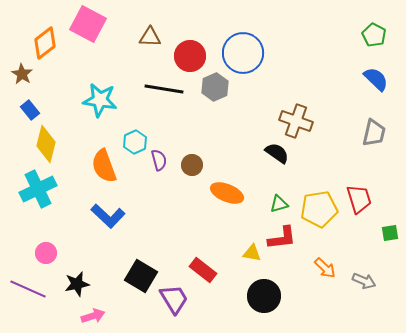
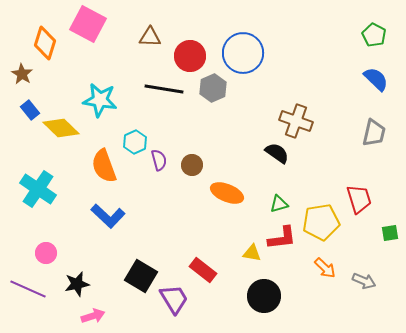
orange diamond: rotated 36 degrees counterclockwise
gray hexagon: moved 2 px left, 1 px down
yellow diamond: moved 15 px right, 16 px up; rotated 60 degrees counterclockwise
cyan cross: rotated 30 degrees counterclockwise
yellow pentagon: moved 2 px right, 13 px down
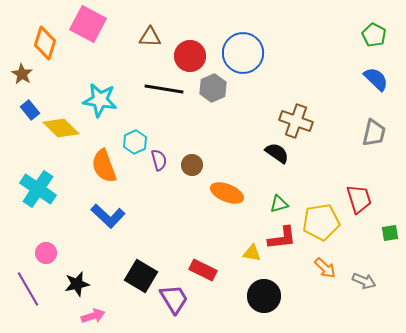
red rectangle: rotated 12 degrees counterclockwise
purple line: rotated 36 degrees clockwise
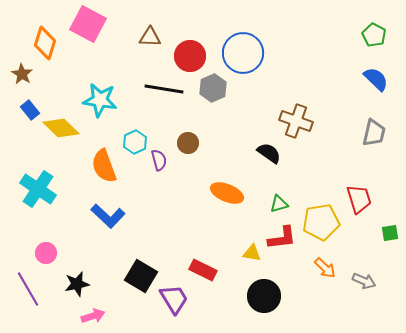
black semicircle: moved 8 px left
brown circle: moved 4 px left, 22 px up
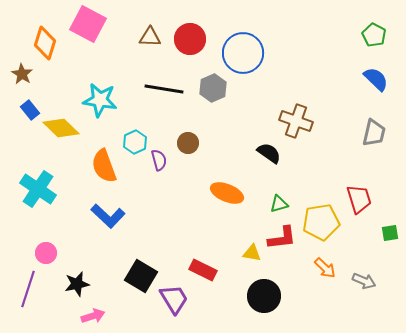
red circle: moved 17 px up
purple line: rotated 48 degrees clockwise
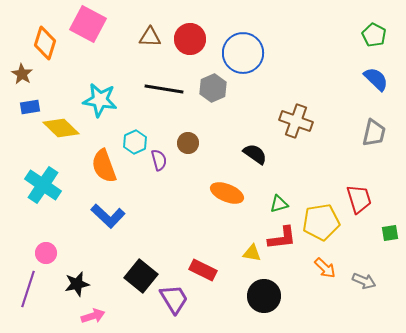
blue rectangle: moved 3 px up; rotated 60 degrees counterclockwise
black semicircle: moved 14 px left, 1 px down
cyan cross: moved 5 px right, 4 px up
black square: rotated 8 degrees clockwise
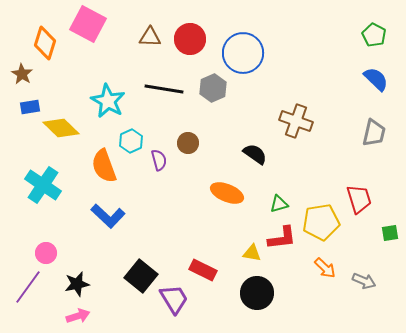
cyan star: moved 8 px right, 1 px down; rotated 20 degrees clockwise
cyan hexagon: moved 4 px left, 1 px up
purple line: moved 2 px up; rotated 18 degrees clockwise
black circle: moved 7 px left, 3 px up
pink arrow: moved 15 px left
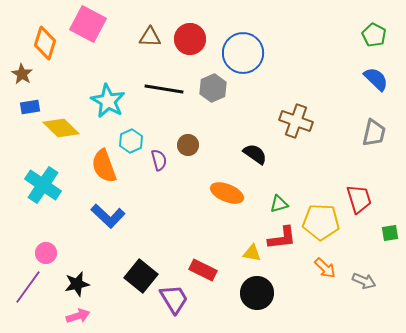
brown circle: moved 2 px down
yellow pentagon: rotated 12 degrees clockwise
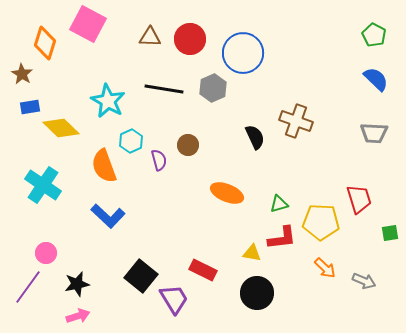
gray trapezoid: rotated 80 degrees clockwise
black semicircle: moved 17 px up; rotated 30 degrees clockwise
